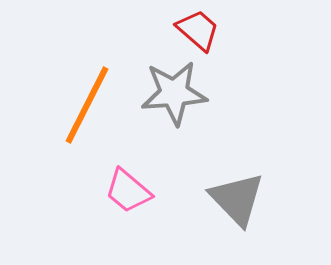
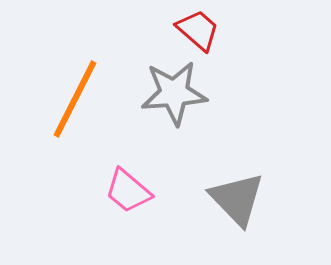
orange line: moved 12 px left, 6 px up
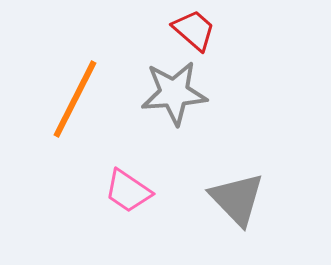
red trapezoid: moved 4 px left
pink trapezoid: rotated 6 degrees counterclockwise
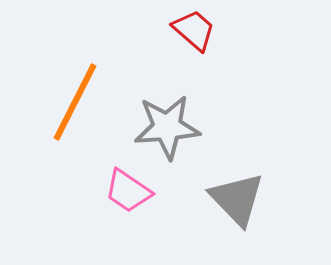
gray star: moved 7 px left, 34 px down
orange line: moved 3 px down
